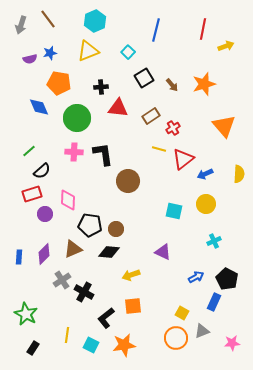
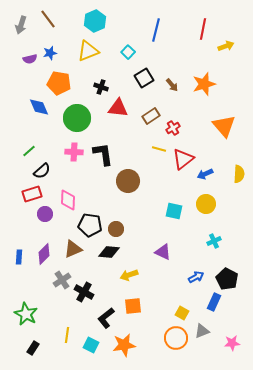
black cross at (101, 87): rotated 24 degrees clockwise
yellow arrow at (131, 275): moved 2 px left
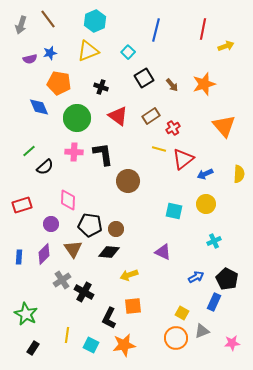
red triangle at (118, 108): moved 8 px down; rotated 30 degrees clockwise
black semicircle at (42, 171): moved 3 px right, 4 px up
red rectangle at (32, 194): moved 10 px left, 11 px down
purple circle at (45, 214): moved 6 px right, 10 px down
brown triangle at (73, 249): rotated 42 degrees counterclockwise
black L-shape at (106, 318): moved 3 px right; rotated 25 degrees counterclockwise
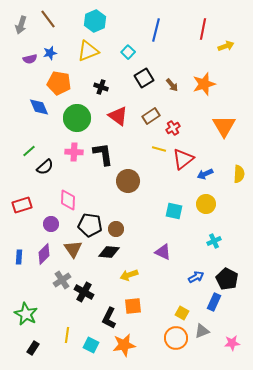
orange triangle at (224, 126): rotated 10 degrees clockwise
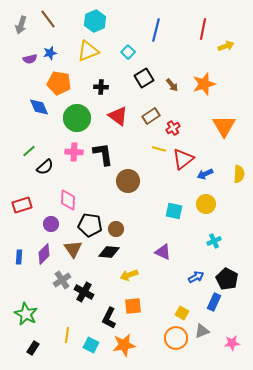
black cross at (101, 87): rotated 16 degrees counterclockwise
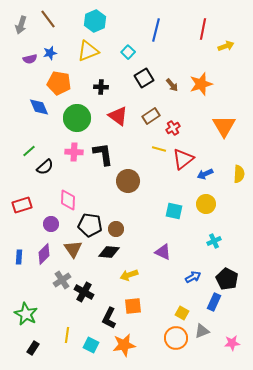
orange star at (204, 84): moved 3 px left
blue arrow at (196, 277): moved 3 px left
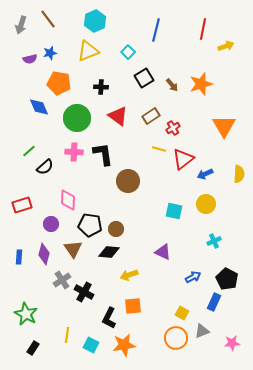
purple diamond at (44, 254): rotated 30 degrees counterclockwise
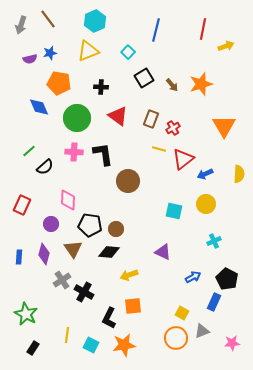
brown rectangle at (151, 116): moved 3 px down; rotated 36 degrees counterclockwise
red rectangle at (22, 205): rotated 48 degrees counterclockwise
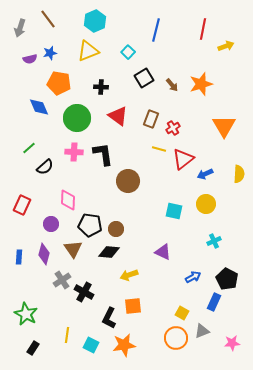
gray arrow at (21, 25): moved 1 px left, 3 px down
green line at (29, 151): moved 3 px up
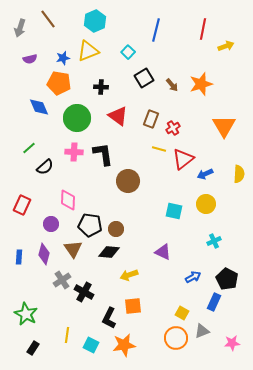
blue star at (50, 53): moved 13 px right, 5 px down
